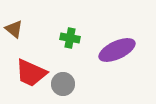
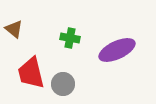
red trapezoid: rotated 52 degrees clockwise
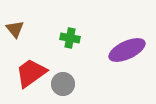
brown triangle: moved 1 px right; rotated 12 degrees clockwise
purple ellipse: moved 10 px right
red trapezoid: rotated 68 degrees clockwise
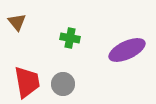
brown triangle: moved 2 px right, 7 px up
red trapezoid: moved 4 px left, 9 px down; rotated 116 degrees clockwise
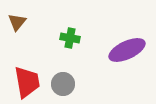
brown triangle: rotated 18 degrees clockwise
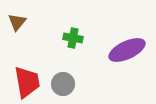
green cross: moved 3 px right
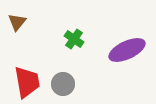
green cross: moved 1 px right, 1 px down; rotated 24 degrees clockwise
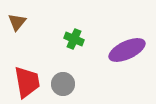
green cross: rotated 12 degrees counterclockwise
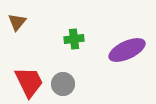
green cross: rotated 30 degrees counterclockwise
red trapezoid: moved 2 px right; rotated 16 degrees counterclockwise
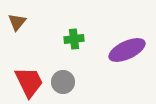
gray circle: moved 2 px up
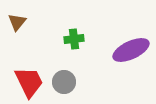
purple ellipse: moved 4 px right
gray circle: moved 1 px right
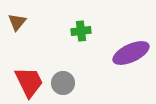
green cross: moved 7 px right, 8 px up
purple ellipse: moved 3 px down
gray circle: moved 1 px left, 1 px down
